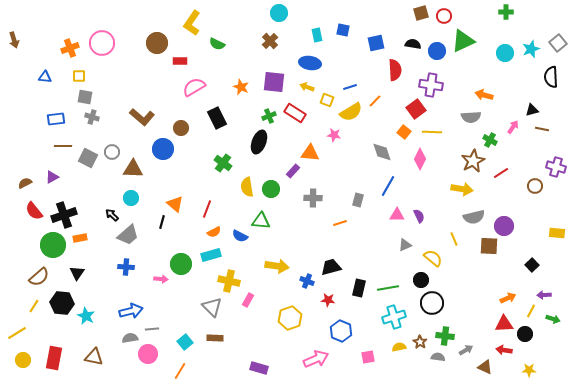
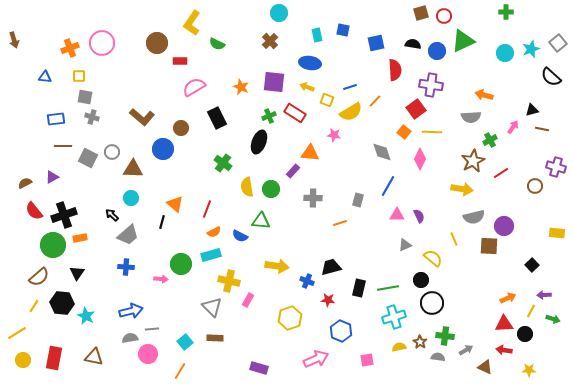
black semicircle at (551, 77): rotated 45 degrees counterclockwise
green cross at (490, 140): rotated 32 degrees clockwise
pink square at (368, 357): moved 1 px left, 3 px down
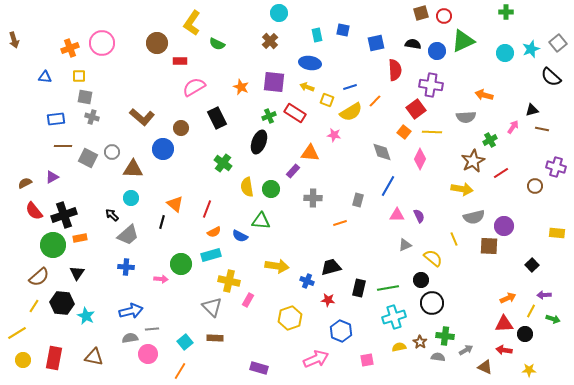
gray semicircle at (471, 117): moved 5 px left
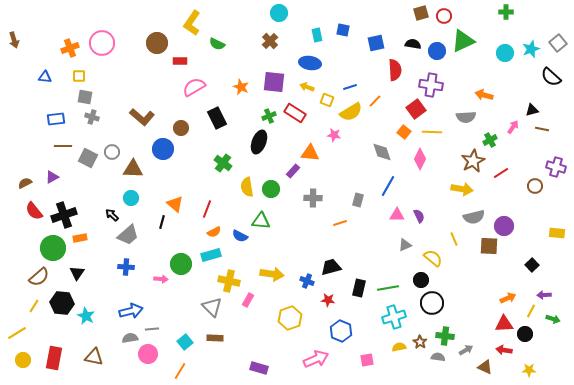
green circle at (53, 245): moved 3 px down
yellow arrow at (277, 266): moved 5 px left, 8 px down
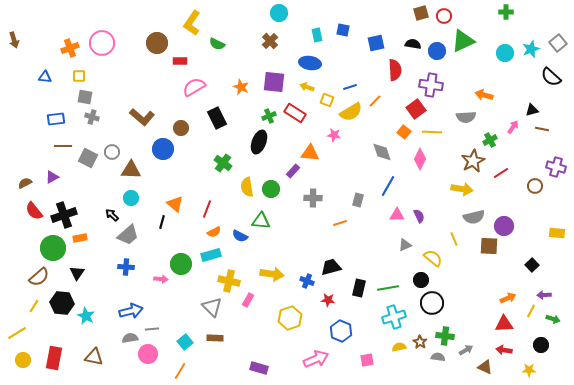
brown triangle at (133, 169): moved 2 px left, 1 px down
black circle at (525, 334): moved 16 px right, 11 px down
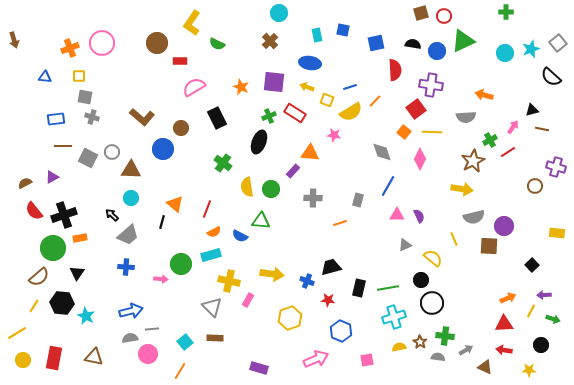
red line at (501, 173): moved 7 px right, 21 px up
